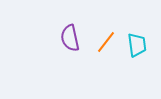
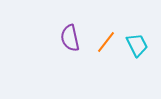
cyan trapezoid: rotated 20 degrees counterclockwise
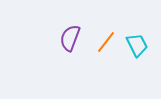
purple semicircle: rotated 32 degrees clockwise
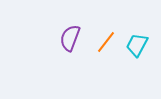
cyan trapezoid: rotated 125 degrees counterclockwise
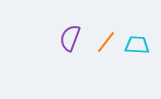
cyan trapezoid: rotated 65 degrees clockwise
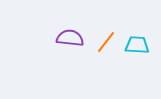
purple semicircle: rotated 76 degrees clockwise
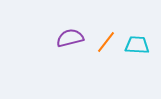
purple semicircle: rotated 20 degrees counterclockwise
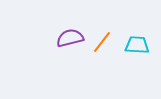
orange line: moved 4 px left
